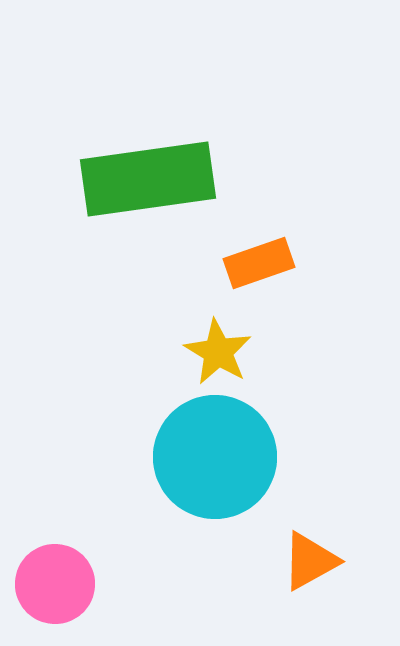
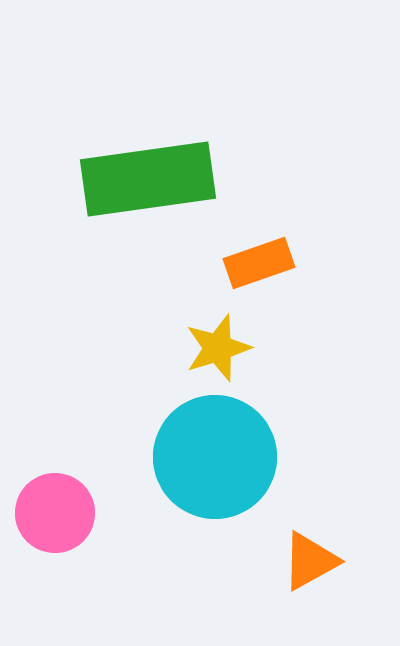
yellow star: moved 4 px up; rotated 24 degrees clockwise
pink circle: moved 71 px up
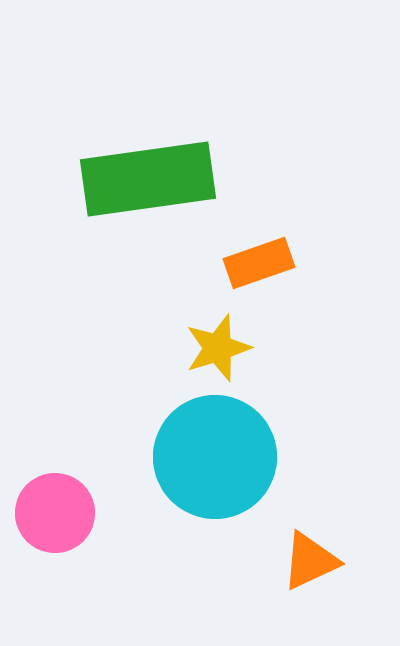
orange triangle: rotated 4 degrees clockwise
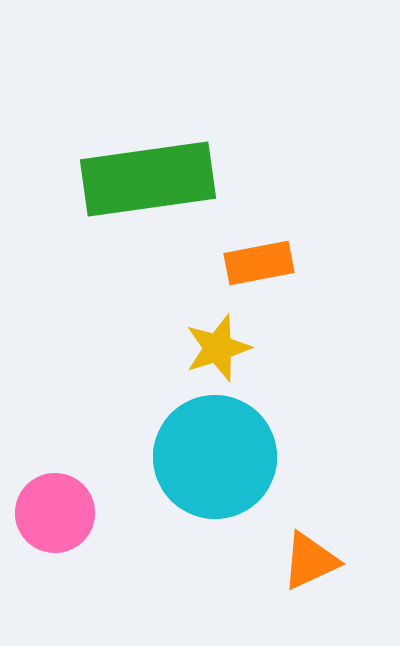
orange rectangle: rotated 8 degrees clockwise
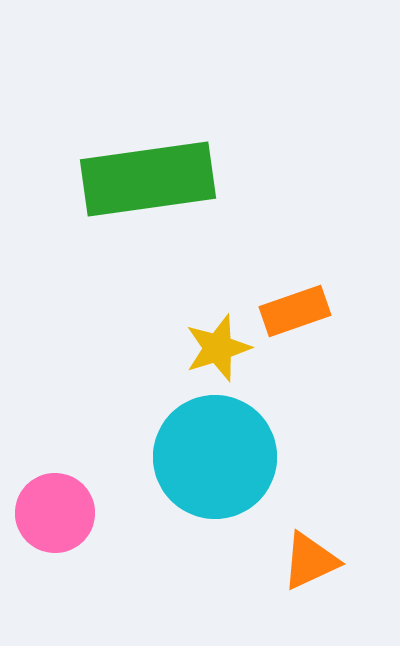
orange rectangle: moved 36 px right, 48 px down; rotated 8 degrees counterclockwise
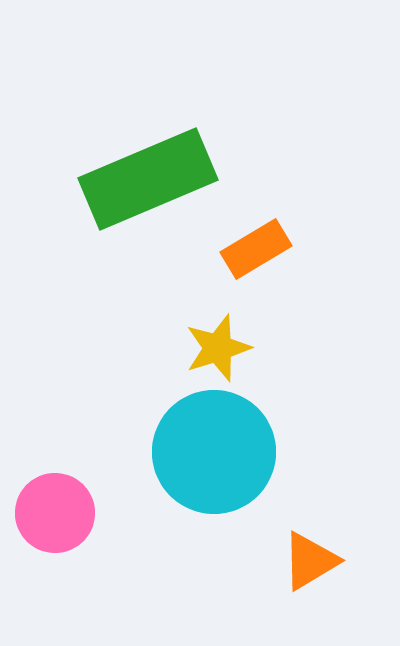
green rectangle: rotated 15 degrees counterclockwise
orange rectangle: moved 39 px left, 62 px up; rotated 12 degrees counterclockwise
cyan circle: moved 1 px left, 5 px up
orange triangle: rotated 6 degrees counterclockwise
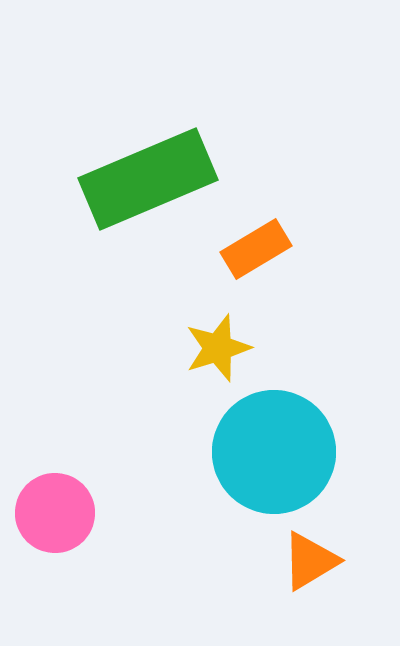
cyan circle: moved 60 px right
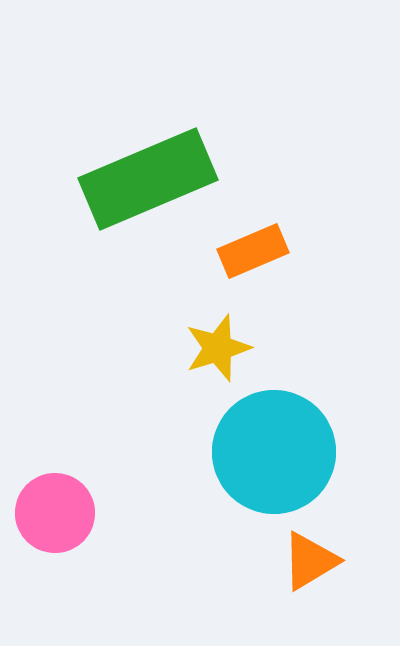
orange rectangle: moved 3 px left, 2 px down; rotated 8 degrees clockwise
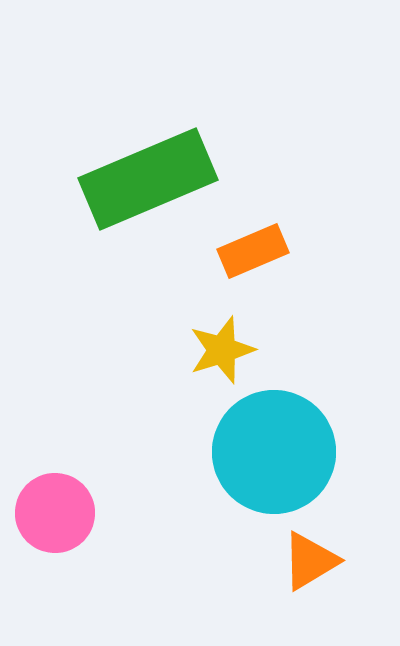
yellow star: moved 4 px right, 2 px down
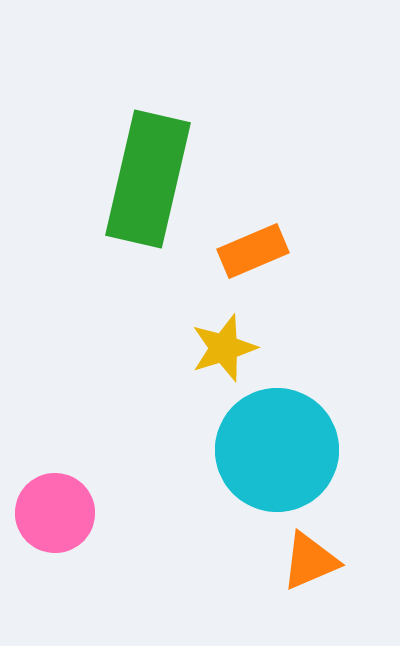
green rectangle: rotated 54 degrees counterclockwise
yellow star: moved 2 px right, 2 px up
cyan circle: moved 3 px right, 2 px up
orange triangle: rotated 8 degrees clockwise
